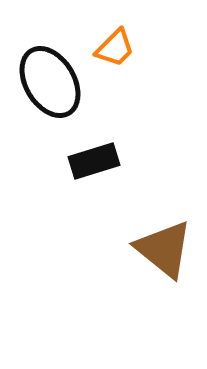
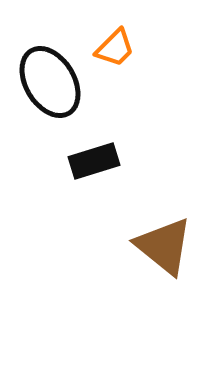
brown triangle: moved 3 px up
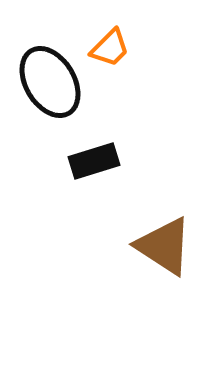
orange trapezoid: moved 5 px left
brown triangle: rotated 6 degrees counterclockwise
